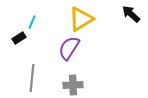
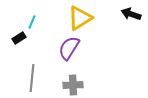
black arrow: rotated 24 degrees counterclockwise
yellow triangle: moved 1 px left, 1 px up
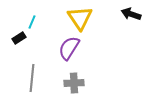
yellow triangle: rotated 32 degrees counterclockwise
gray cross: moved 1 px right, 2 px up
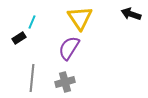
gray cross: moved 9 px left, 1 px up; rotated 12 degrees counterclockwise
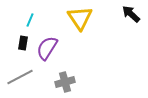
black arrow: rotated 24 degrees clockwise
cyan line: moved 2 px left, 2 px up
black rectangle: moved 4 px right, 5 px down; rotated 48 degrees counterclockwise
purple semicircle: moved 22 px left
gray line: moved 12 px left, 1 px up; rotated 56 degrees clockwise
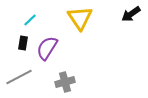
black arrow: rotated 78 degrees counterclockwise
cyan line: rotated 24 degrees clockwise
gray line: moved 1 px left
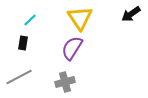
purple semicircle: moved 25 px right
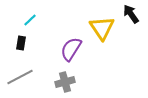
black arrow: rotated 90 degrees clockwise
yellow triangle: moved 22 px right, 10 px down
black rectangle: moved 2 px left
purple semicircle: moved 1 px left, 1 px down
gray line: moved 1 px right
